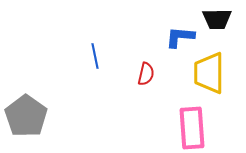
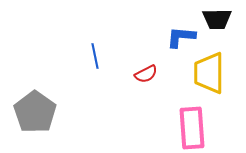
blue L-shape: moved 1 px right
red semicircle: rotated 50 degrees clockwise
gray pentagon: moved 9 px right, 4 px up
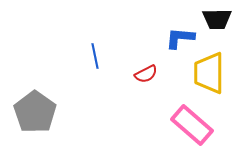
blue L-shape: moved 1 px left, 1 px down
pink rectangle: moved 3 px up; rotated 45 degrees counterclockwise
